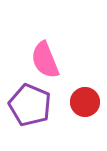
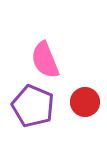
purple pentagon: moved 3 px right, 1 px down
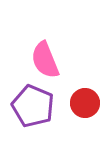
red circle: moved 1 px down
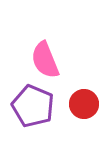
red circle: moved 1 px left, 1 px down
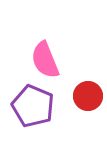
red circle: moved 4 px right, 8 px up
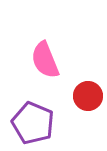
purple pentagon: moved 17 px down
